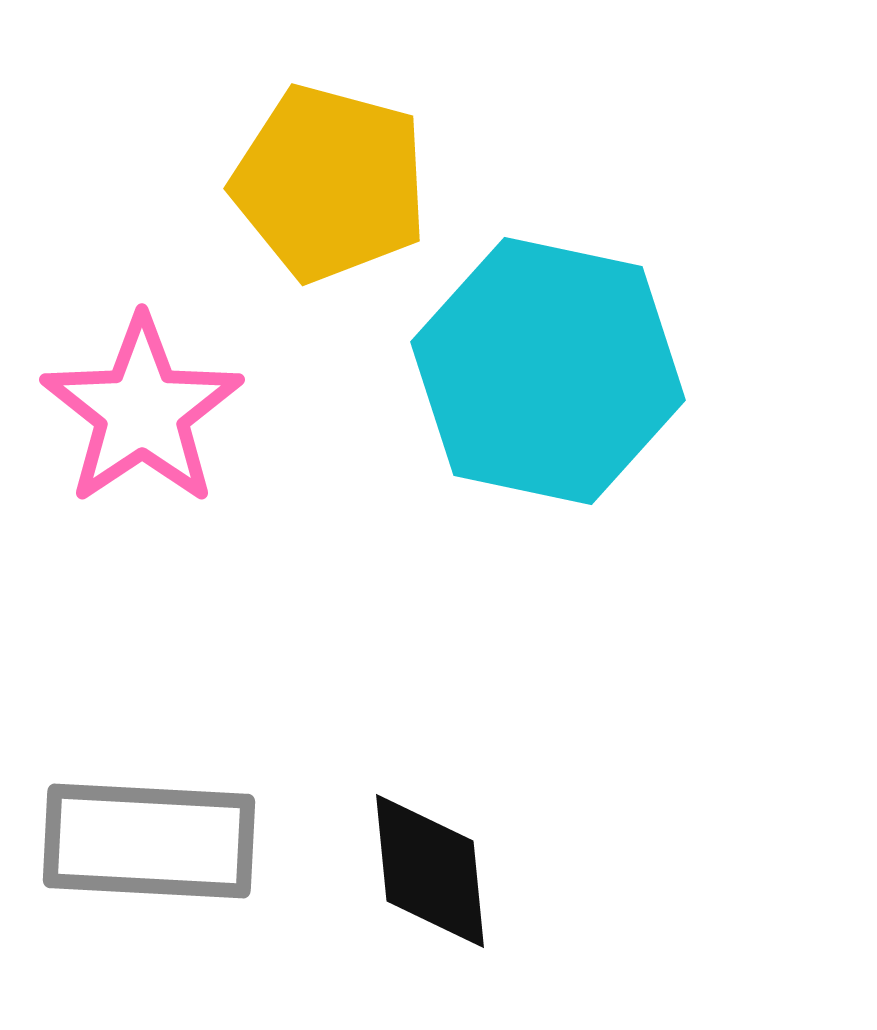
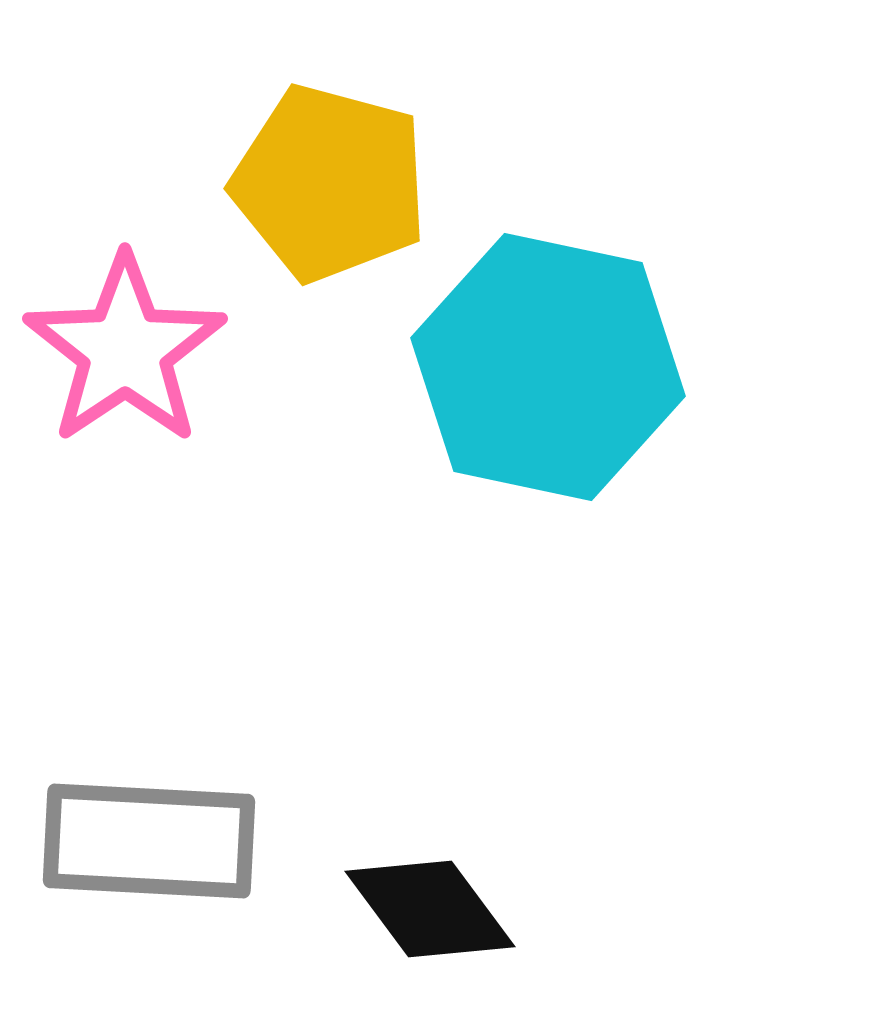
cyan hexagon: moved 4 px up
pink star: moved 17 px left, 61 px up
black diamond: moved 38 px down; rotated 31 degrees counterclockwise
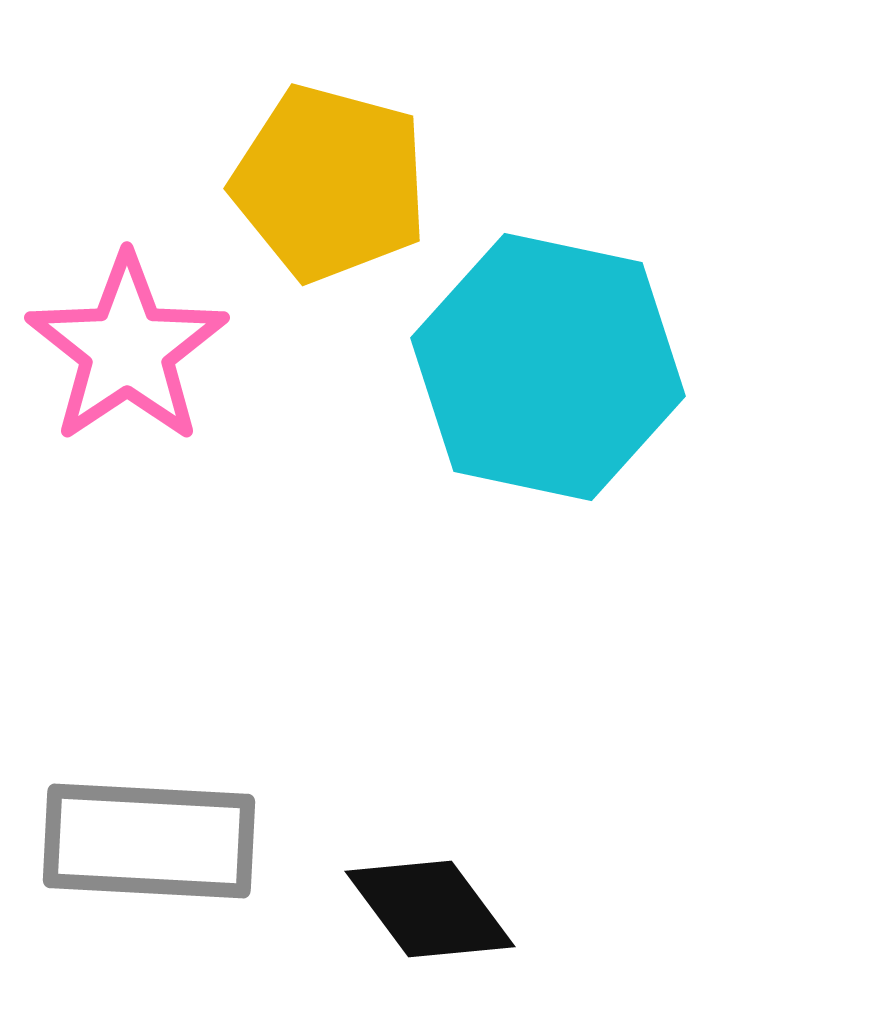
pink star: moved 2 px right, 1 px up
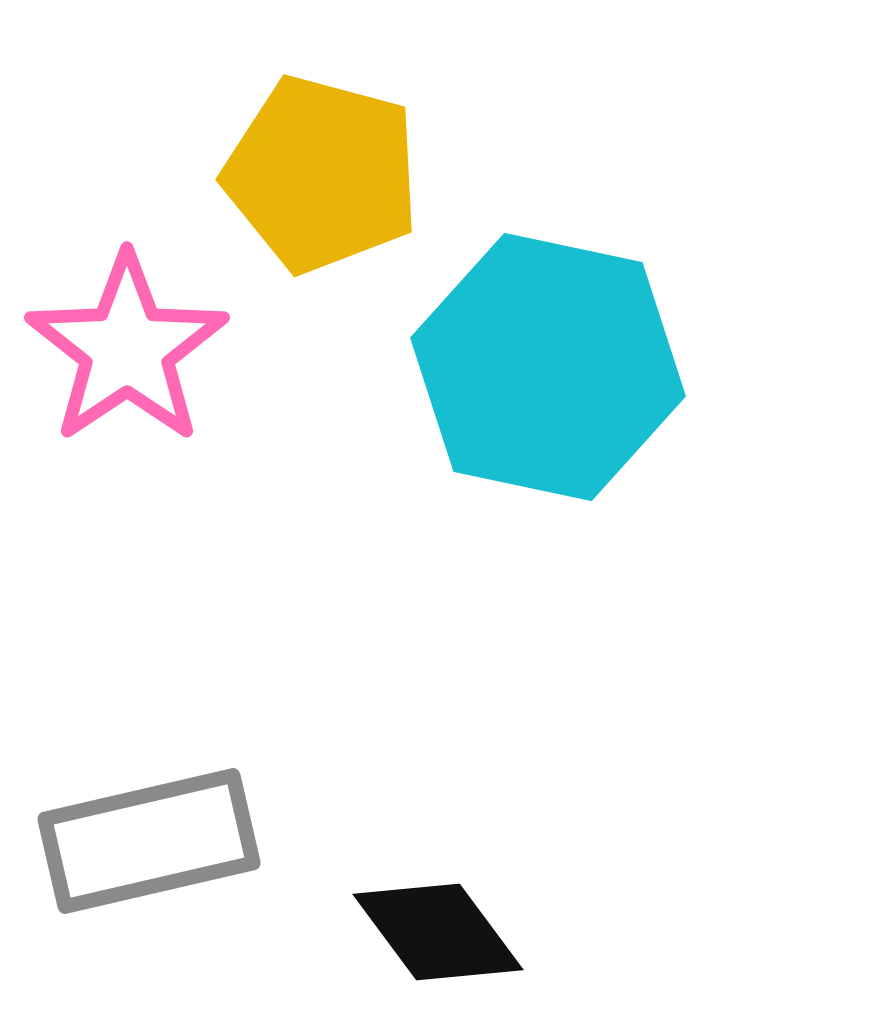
yellow pentagon: moved 8 px left, 9 px up
gray rectangle: rotated 16 degrees counterclockwise
black diamond: moved 8 px right, 23 px down
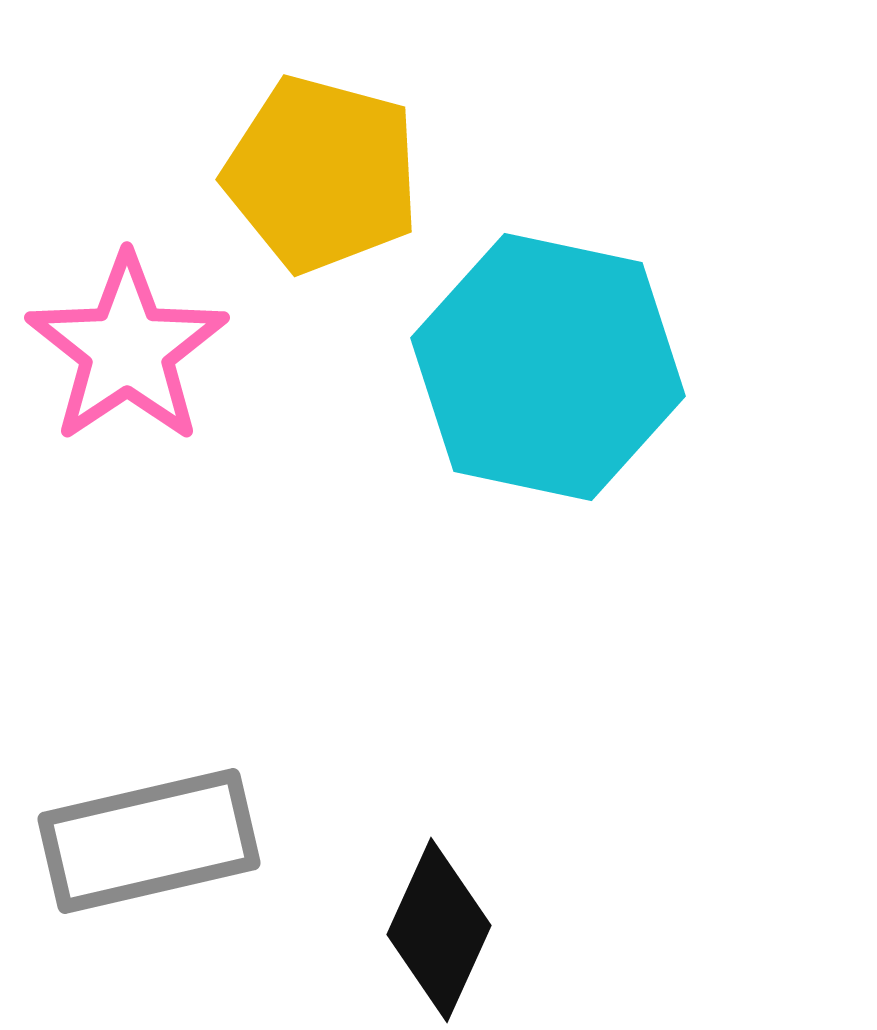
black diamond: moved 1 px right, 2 px up; rotated 61 degrees clockwise
